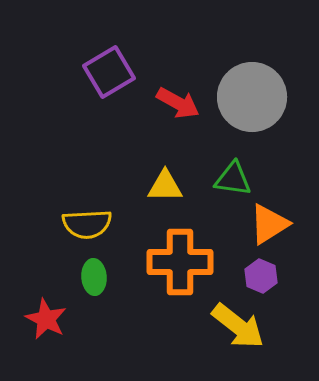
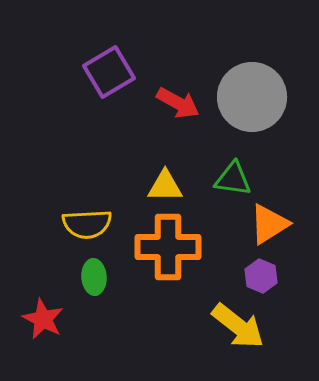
orange cross: moved 12 px left, 15 px up
red star: moved 3 px left
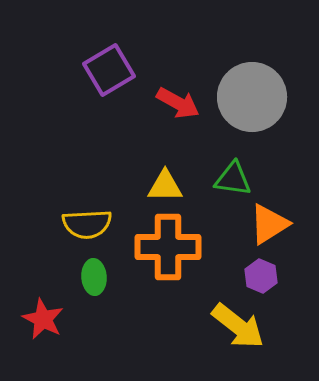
purple square: moved 2 px up
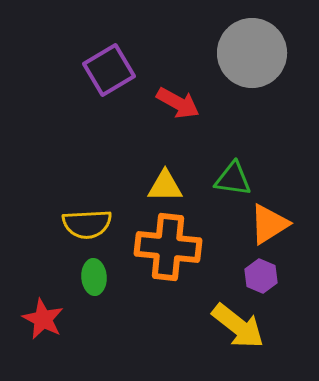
gray circle: moved 44 px up
orange cross: rotated 6 degrees clockwise
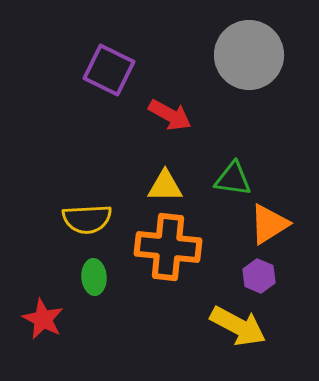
gray circle: moved 3 px left, 2 px down
purple square: rotated 33 degrees counterclockwise
red arrow: moved 8 px left, 12 px down
yellow semicircle: moved 5 px up
purple hexagon: moved 2 px left
yellow arrow: rotated 10 degrees counterclockwise
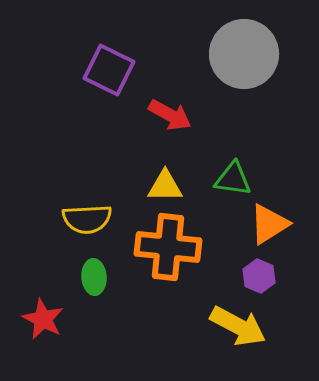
gray circle: moved 5 px left, 1 px up
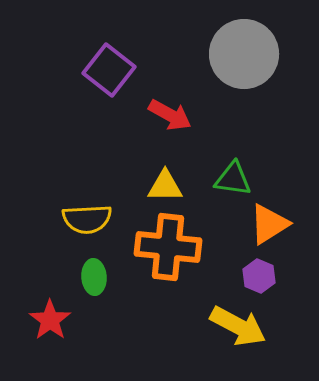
purple square: rotated 12 degrees clockwise
red star: moved 7 px right, 1 px down; rotated 9 degrees clockwise
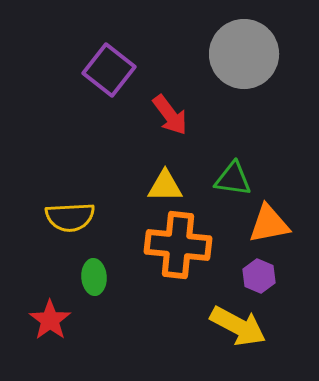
red arrow: rotated 24 degrees clockwise
yellow semicircle: moved 17 px left, 2 px up
orange triangle: rotated 21 degrees clockwise
orange cross: moved 10 px right, 2 px up
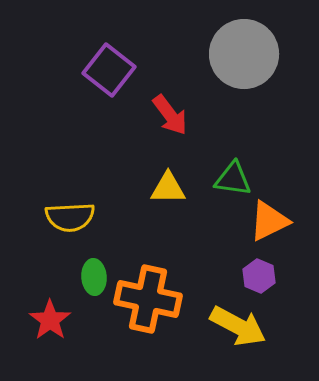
yellow triangle: moved 3 px right, 2 px down
orange triangle: moved 3 px up; rotated 15 degrees counterclockwise
orange cross: moved 30 px left, 54 px down; rotated 6 degrees clockwise
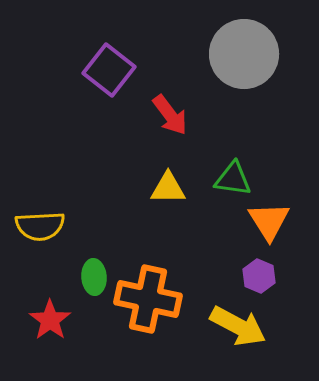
yellow semicircle: moved 30 px left, 9 px down
orange triangle: rotated 36 degrees counterclockwise
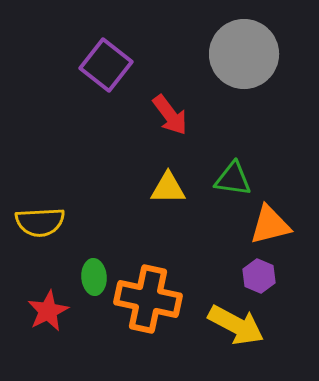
purple square: moved 3 px left, 5 px up
orange triangle: moved 1 px right, 4 px down; rotated 48 degrees clockwise
yellow semicircle: moved 4 px up
red star: moved 2 px left, 9 px up; rotated 9 degrees clockwise
yellow arrow: moved 2 px left, 1 px up
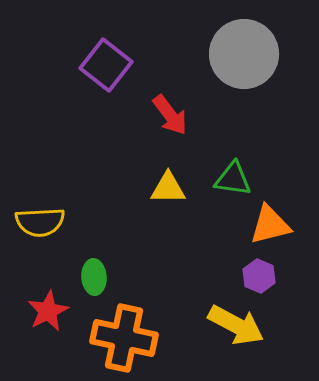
orange cross: moved 24 px left, 39 px down
